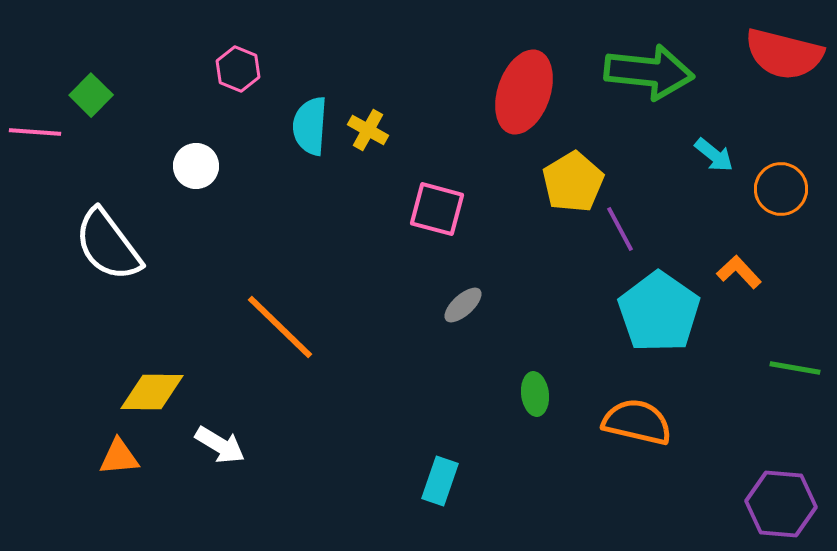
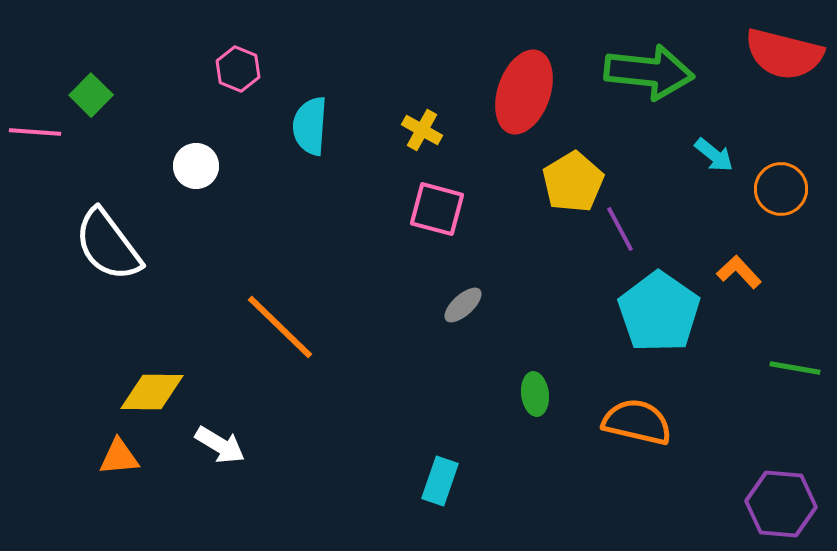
yellow cross: moved 54 px right
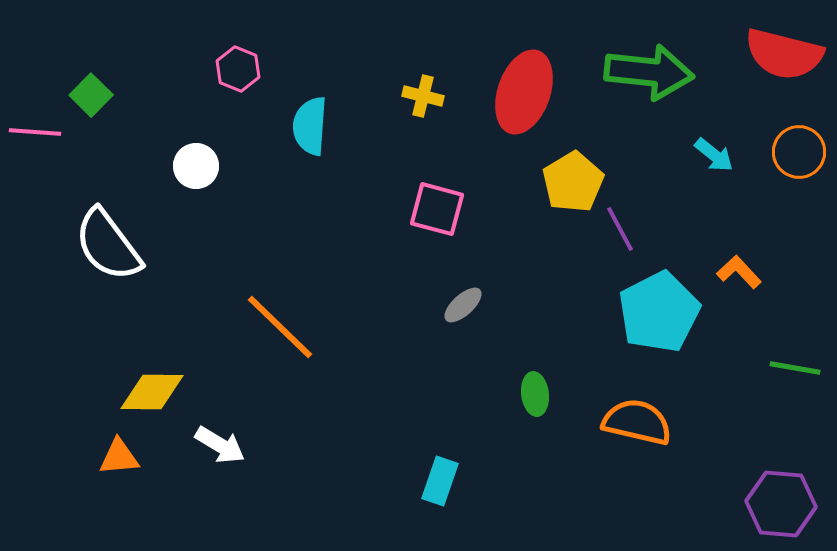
yellow cross: moved 1 px right, 34 px up; rotated 15 degrees counterclockwise
orange circle: moved 18 px right, 37 px up
cyan pentagon: rotated 10 degrees clockwise
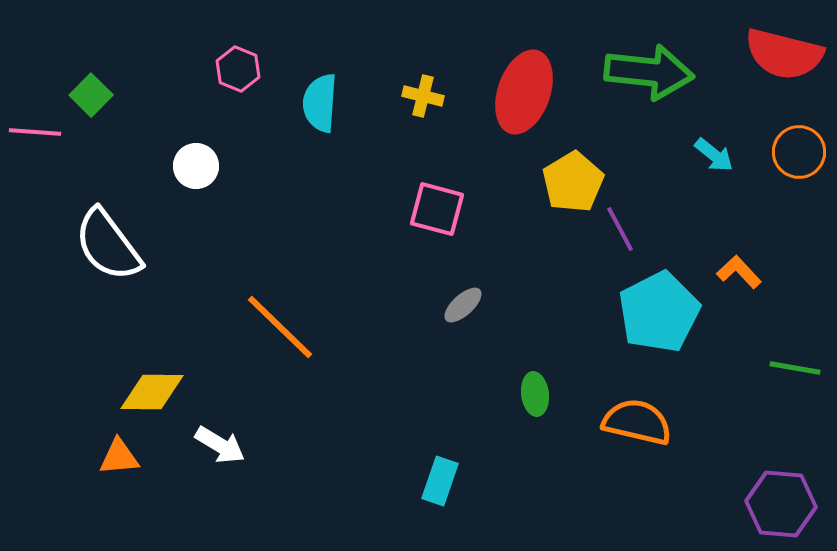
cyan semicircle: moved 10 px right, 23 px up
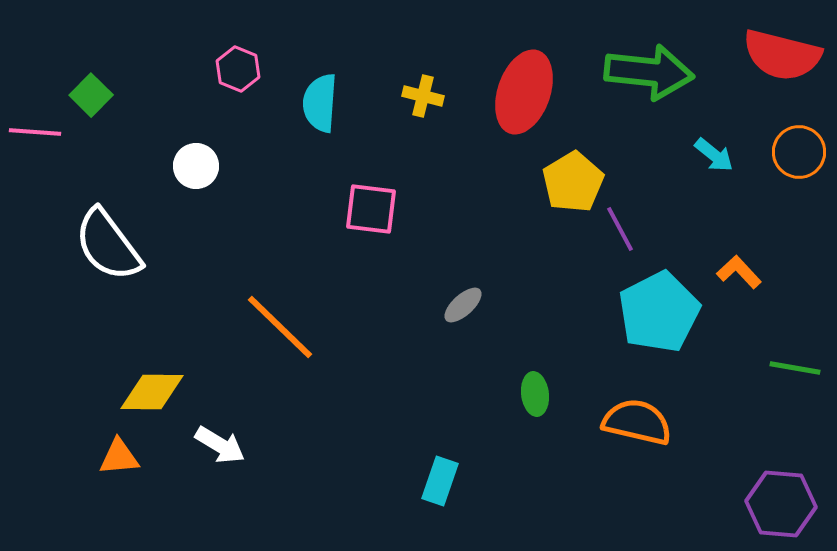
red semicircle: moved 2 px left, 1 px down
pink square: moved 66 px left; rotated 8 degrees counterclockwise
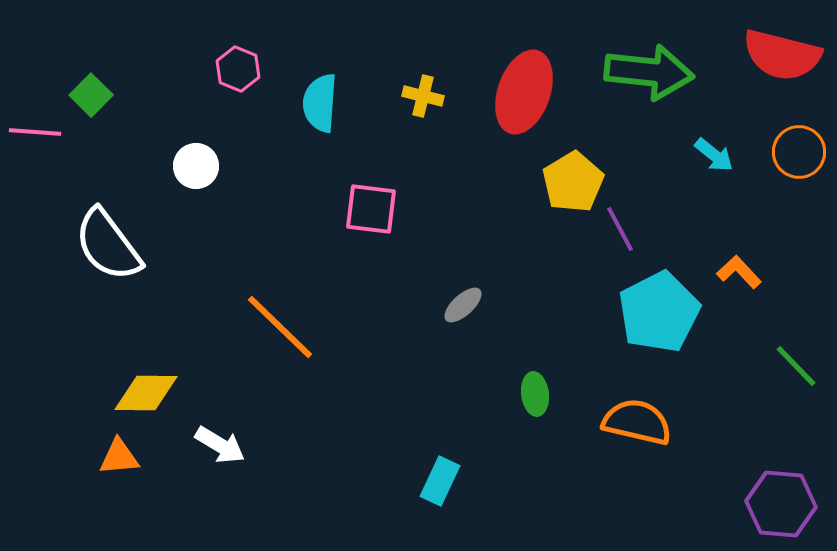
green line: moved 1 px right, 2 px up; rotated 36 degrees clockwise
yellow diamond: moved 6 px left, 1 px down
cyan rectangle: rotated 6 degrees clockwise
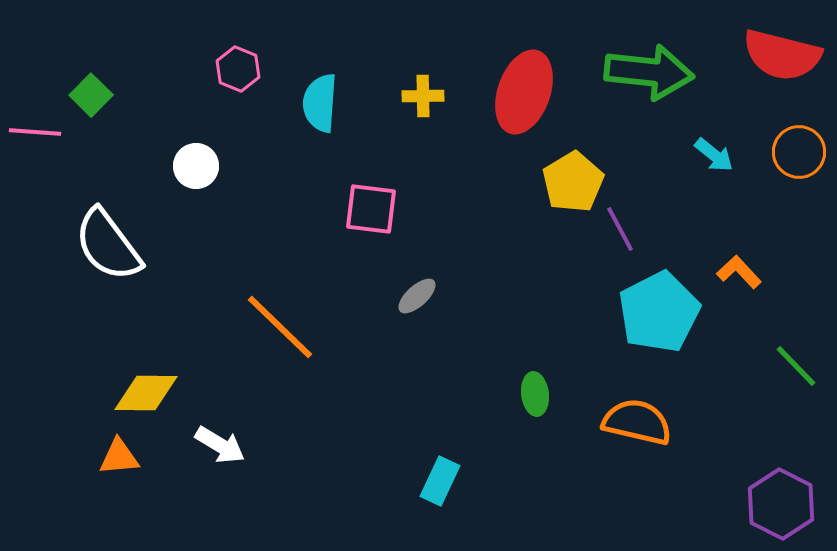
yellow cross: rotated 15 degrees counterclockwise
gray ellipse: moved 46 px left, 9 px up
purple hexagon: rotated 22 degrees clockwise
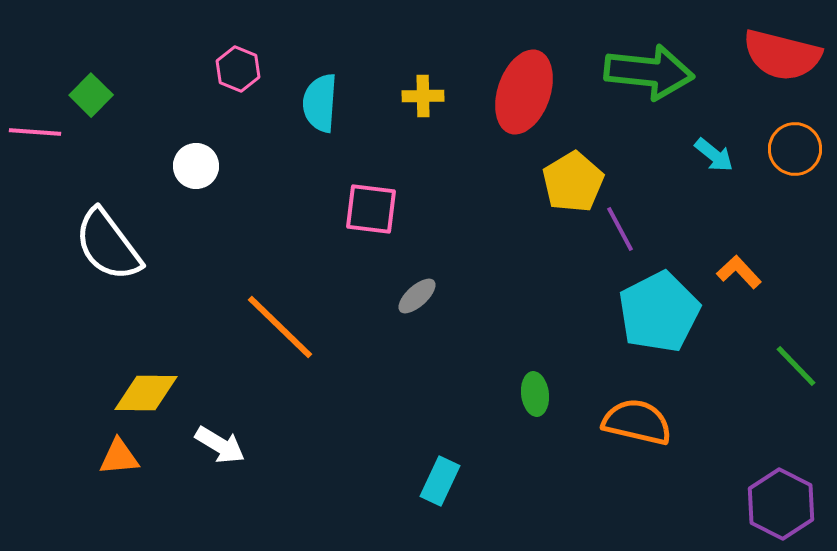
orange circle: moved 4 px left, 3 px up
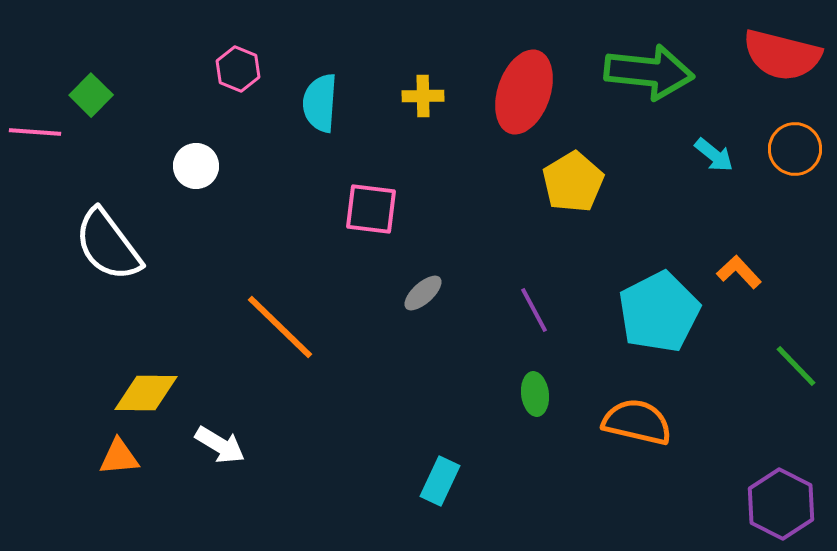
purple line: moved 86 px left, 81 px down
gray ellipse: moved 6 px right, 3 px up
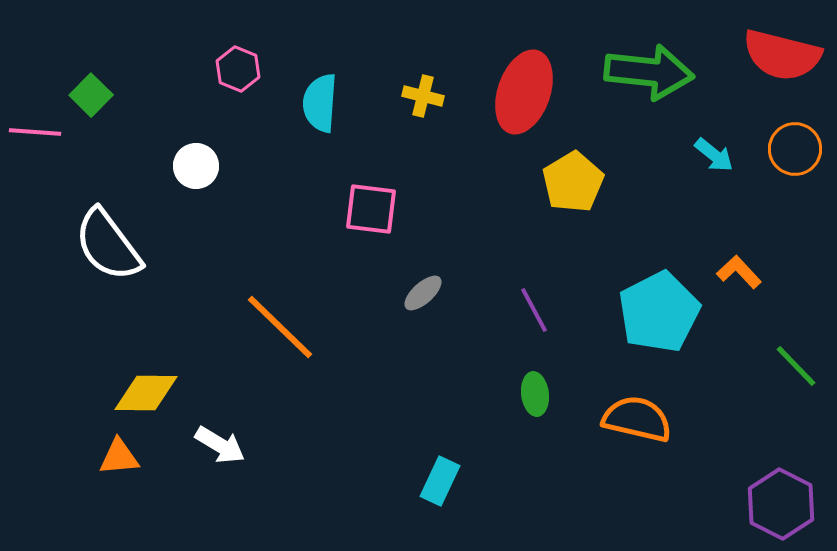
yellow cross: rotated 15 degrees clockwise
orange semicircle: moved 3 px up
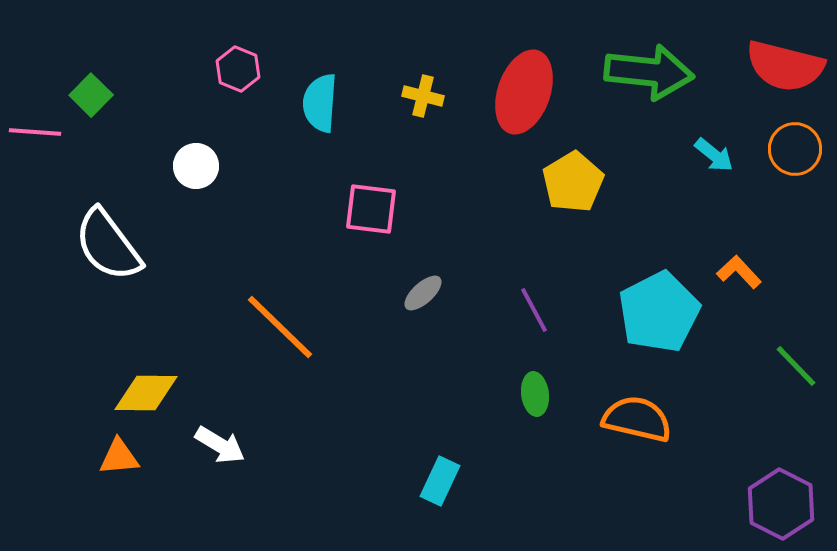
red semicircle: moved 3 px right, 11 px down
